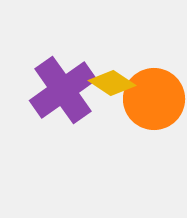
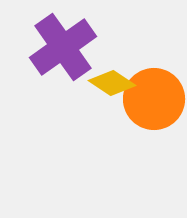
purple cross: moved 43 px up
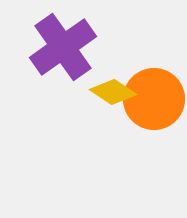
yellow diamond: moved 1 px right, 9 px down
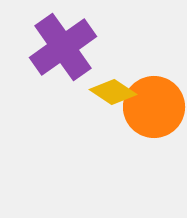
orange circle: moved 8 px down
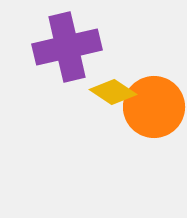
purple cross: moved 4 px right; rotated 22 degrees clockwise
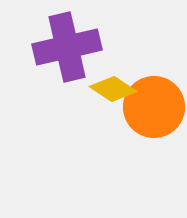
yellow diamond: moved 3 px up
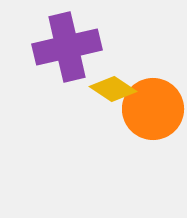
orange circle: moved 1 px left, 2 px down
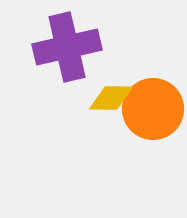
yellow diamond: moved 2 px left, 9 px down; rotated 33 degrees counterclockwise
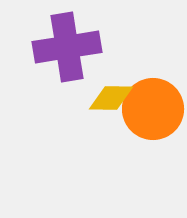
purple cross: rotated 4 degrees clockwise
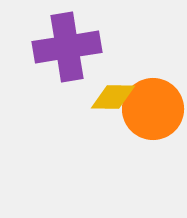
yellow diamond: moved 2 px right, 1 px up
